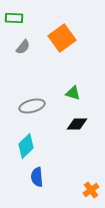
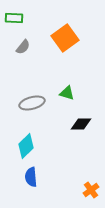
orange square: moved 3 px right
green triangle: moved 6 px left
gray ellipse: moved 3 px up
black diamond: moved 4 px right
blue semicircle: moved 6 px left
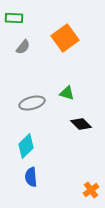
black diamond: rotated 45 degrees clockwise
